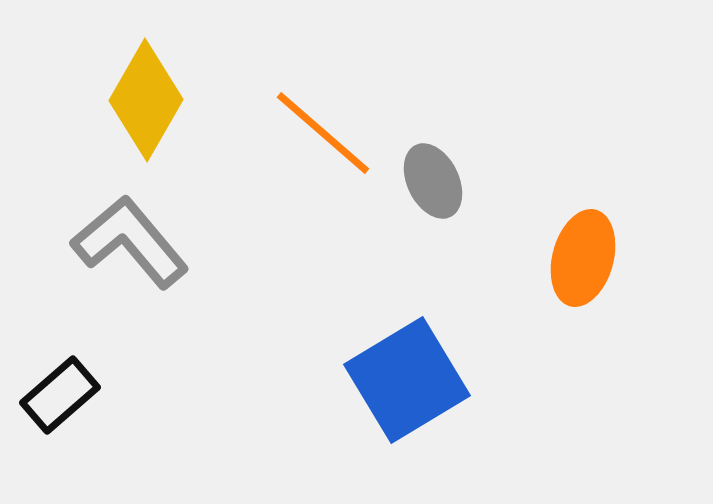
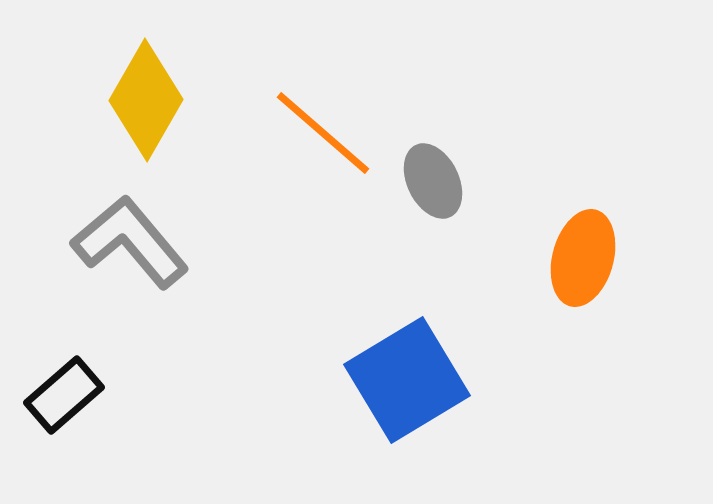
black rectangle: moved 4 px right
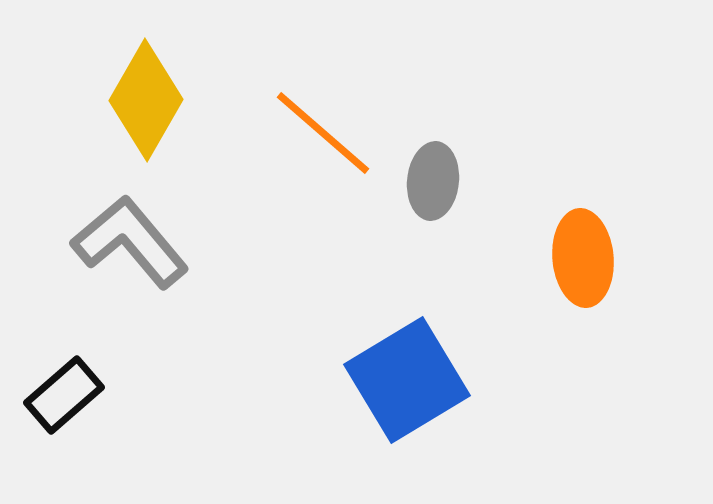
gray ellipse: rotated 32 degrees clockwise
orange ellipse: rotated 20 degrees counterclockwise
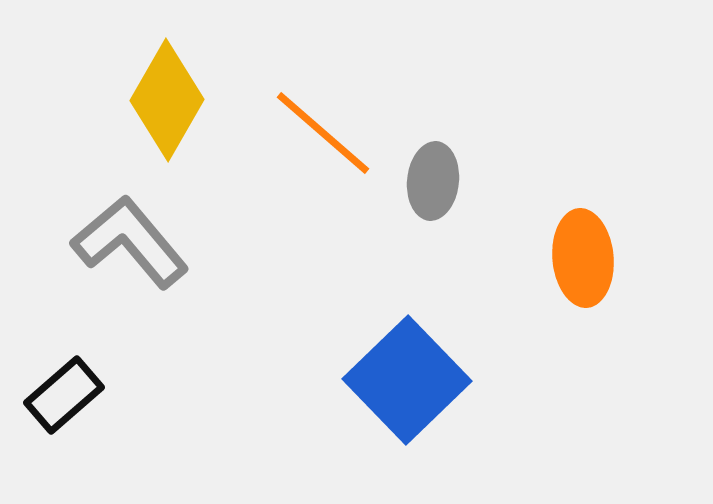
yellow diamond: moved 21 px right
blue square: rotated 13 degrees counterclockwise
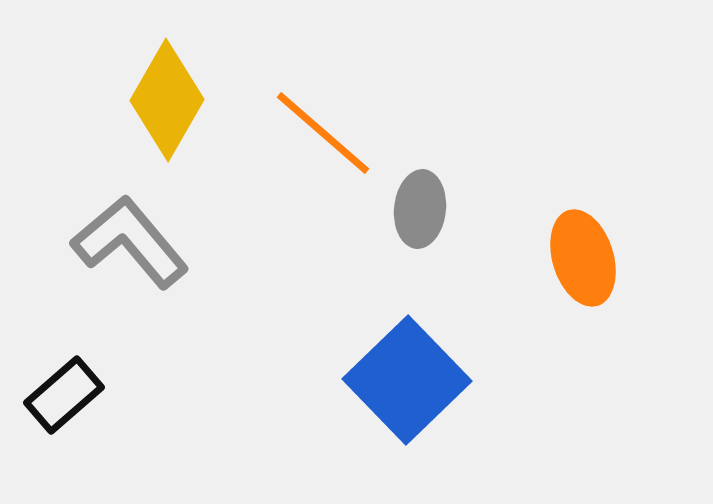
gray ellipse: moved 13 px left, 28 px down
orange ellipse: rotated 12 degrees counterclockwise
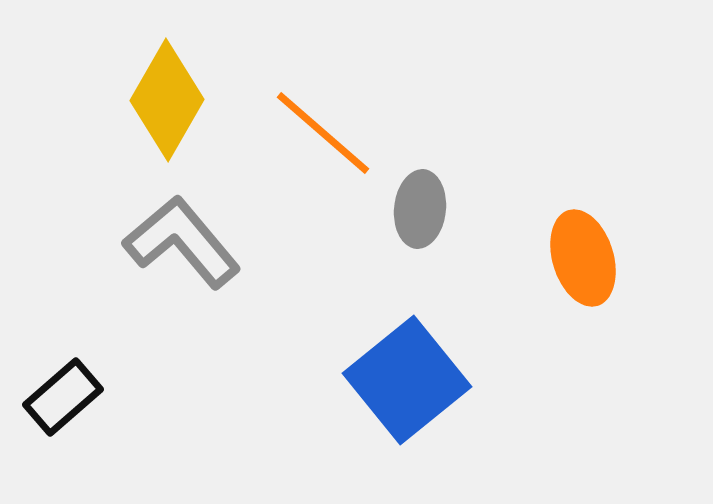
gray L-shape: moved 52 px right
blue square: rotated 5 degrees clockwise
black rectangle: moved 1 px left, 2 px down
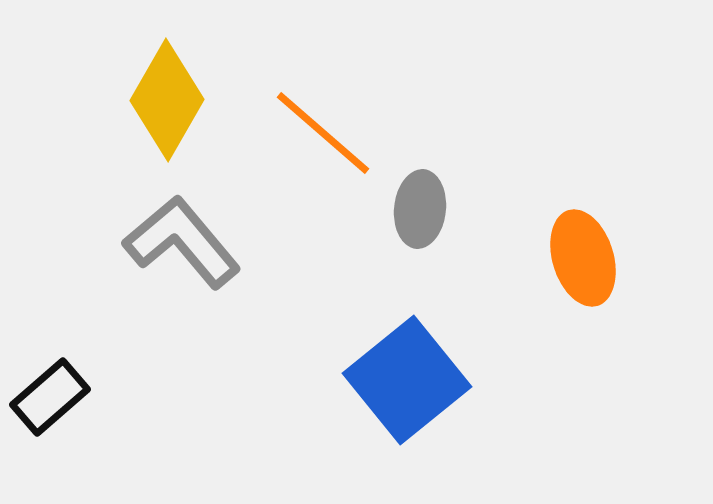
black rectangle: moved 13 px left
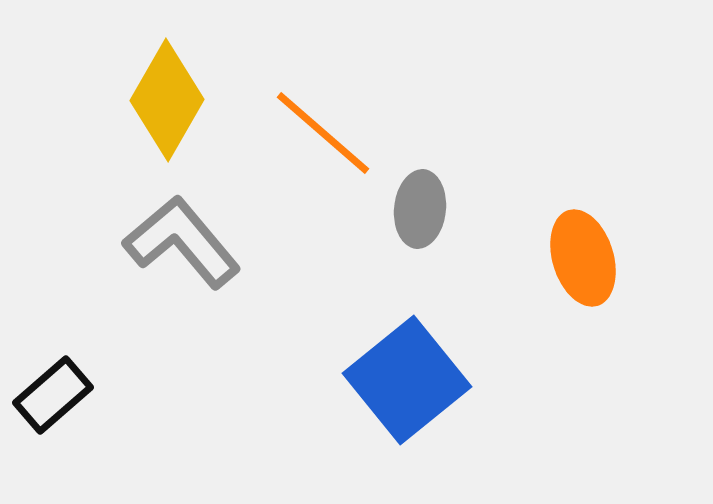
black rectangle: moved 3 px right, 2 px up
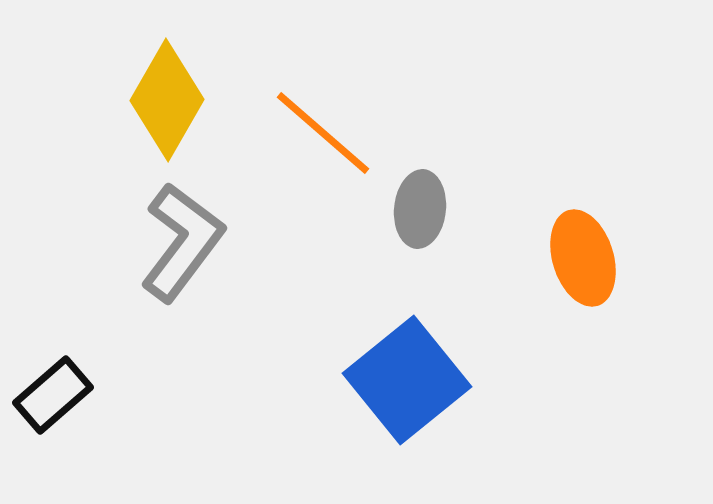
gray L-shape: rotated 77 degrees clockwise
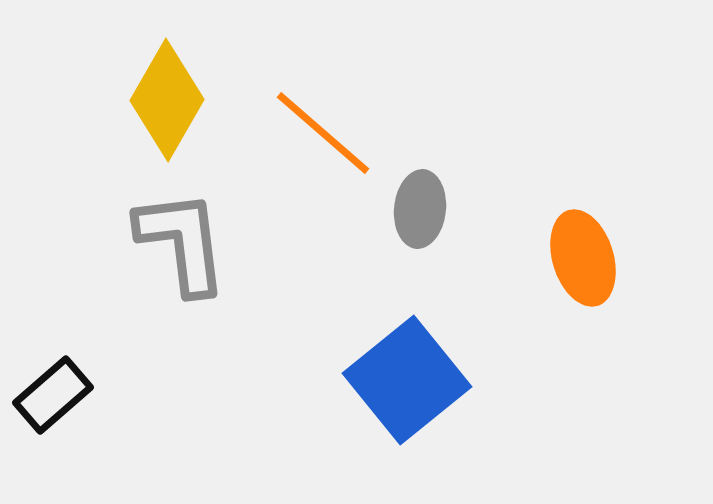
gray L-shape: rotated 44 degrees counterclockwise
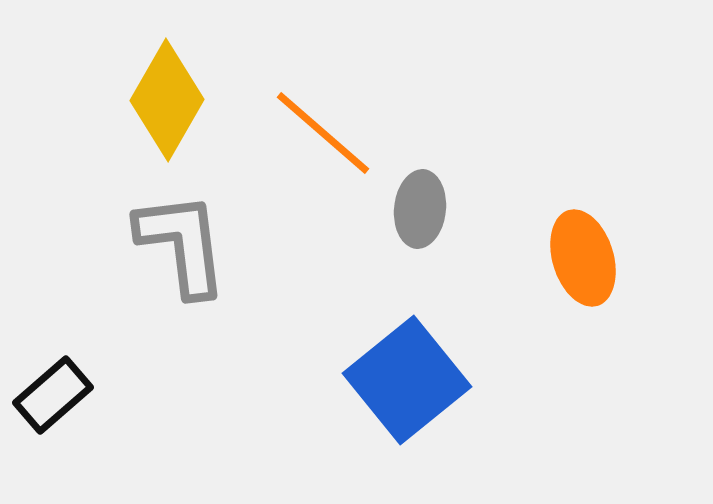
gray L-shape: moved 2 px down
